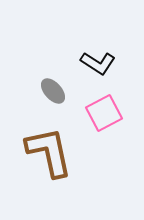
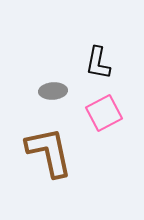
black L-shape: rotated 68 degrees clockwise
gray ellipse: rotated 52 degrees counterclockwise
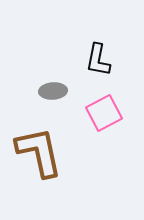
black L-shape: moved 3 px up
brown L-shape: moved 10 px left
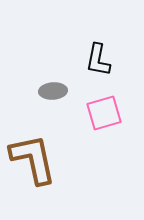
pink square: rotated 12 degrees clockwise
brown L-shape: moved 6 px left, 7 px down
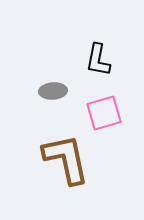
brown L-shape: moved 33 px right
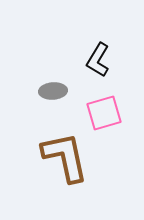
black L-shape: rotated 20 degrees clockwise
brown L-shape: moved 1 px left, 2 px up
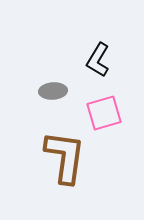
brown L-shape: rotated 20 degrees clockwise
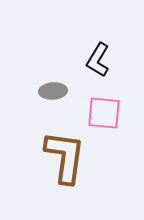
pink square: rotated 21 degrees clockwise
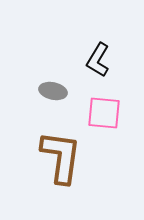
gray ellipse: rotated 16 degrees clockwise
brown L-shape: moved 4 px left
